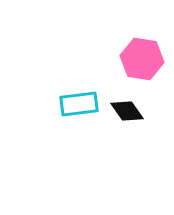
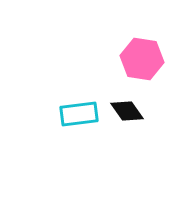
cyan rectangle: moved 10 px down
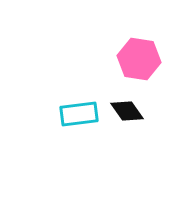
pink hexagon: moved 3 px left
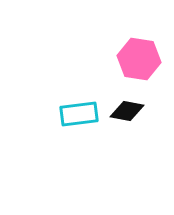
black diamond: rotated 44 degrees counterclockwise
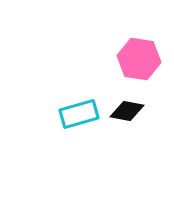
cyan rectangle: rotated 9 degrees counterclockwise
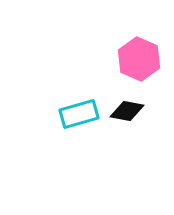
pink hexagon: rotated 15 degrees clockwise
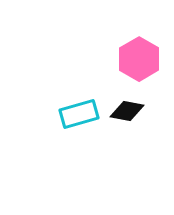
pink hexagon: rotated 6 degrees clockwise
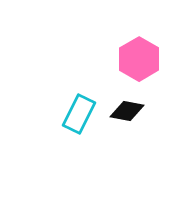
cyan rectangle: rotated 48 degrees counterclockwise
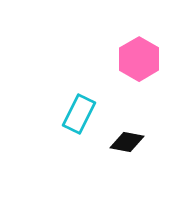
black diamond: moved 31 px down
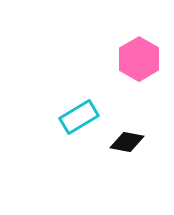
cyan rectangle: moved 3 px down; rotated 33 degrees clockwise
